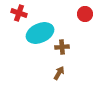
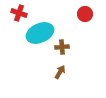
brown arrow: moved 1 px right, 1 px up
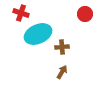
red cross: moved 2 px right
cyan ellipse: moved 2 px left, 1 px down
brown arrow: moved 2 px right
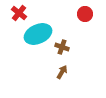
red cross: moved 2 px left; rotated 21 degrees clockwise
brown cross: rotated 24 degrees clockwise
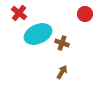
brown cross: moved 4 px up
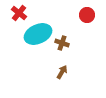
red circle: moved 2 px right, 1 px down
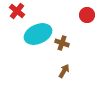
red cross: moved 2 px left, 2 px up
brown arrow: moved 2 px right, 1 px up
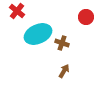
red circle: moved 1 px left, 2 px down
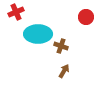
red cross: moved 1 px left, 1 px down; rotated 28 degrees clockwise
cyan ellipse: rotated 24 degrees clockwise
brown cross: moved 1 px left, 3 px down
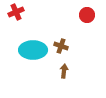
red circle: moved 1 px right, 2 px up
cyan ellipse: moved 5 px left, 16 px down
brown arrow: rotated 24 degrees counterclockwise
